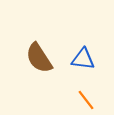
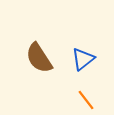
blue triangle: rotated 45 degrees counterclockwise
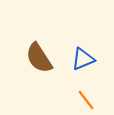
blue triangle: rotated 15 degrees clockwise
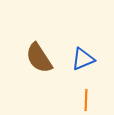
orange line: rotated 40 degrees clockwise
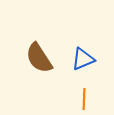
orange line: moved 2 px left, 1 px up
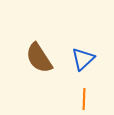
blue triangle: rotated 20 degrees counterclockwise
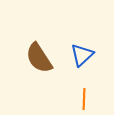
blue triangle: moved 1 px left, 4 px up
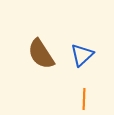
brown semicircle: moved 2 px right, 4 px up
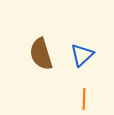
brown semicircle: rotated 16 degrees clockwise
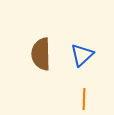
brown semicircle: rotated 16 degrees clockwise
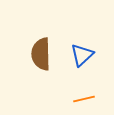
orange line: rotated 75 degrees clockwise
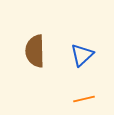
brown semicircle: moved 6 px left, 3 px up
